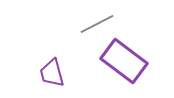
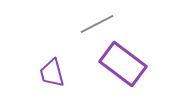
purple rectangle: moved 1 px left, 3 px down
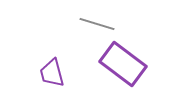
gray line: rotated 44 degrees clockwise
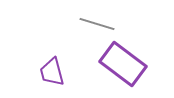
purple trapezoid: moved 1 px up
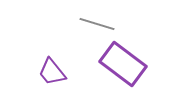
purple trapezoid: rotated 24 degrees counterclockwise
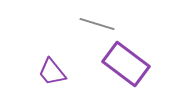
purple rectangle: moved 3 px right
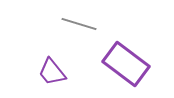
gray line: moved 18 px left
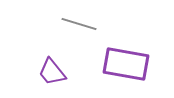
purple rectangle: rotated 27 degrees counterclockwise
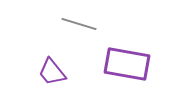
purple rectangle: moved 1 px right
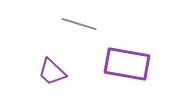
purple trapezoid: rotated 8 degrees counterclockwise
